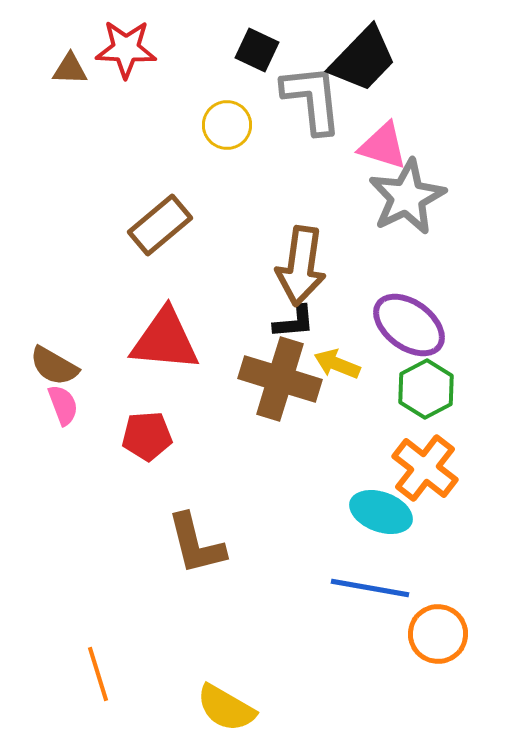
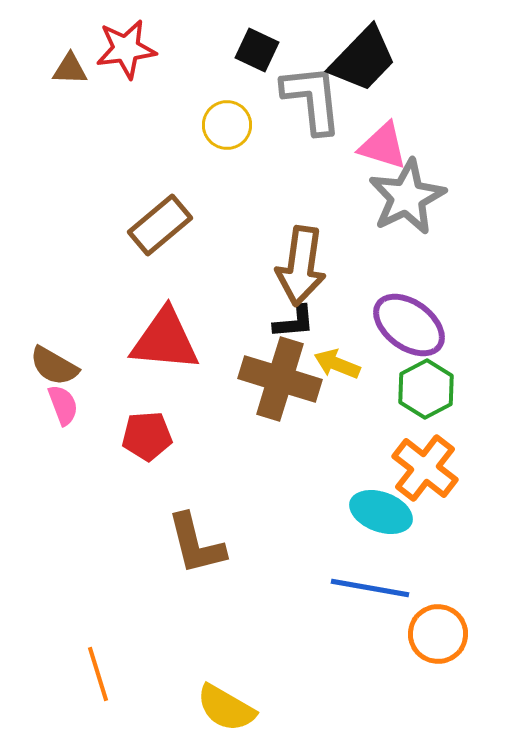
red star: rotated 10 degrees counterclockwise
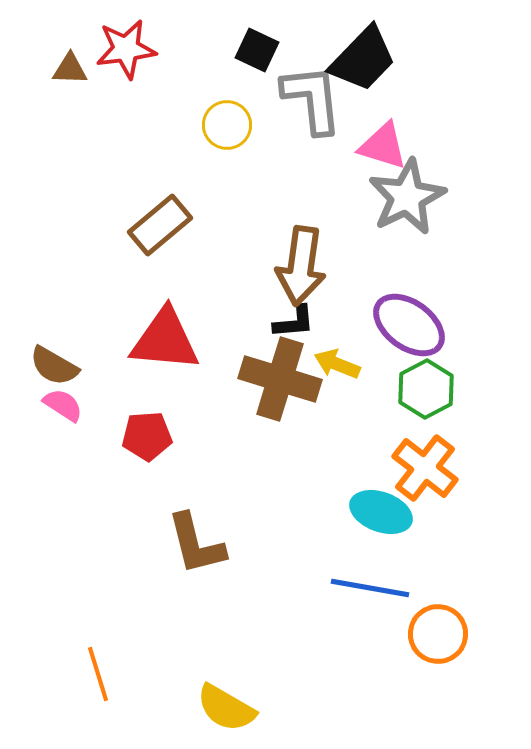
pink semicircle: rotated 36 degrees counterclockwise
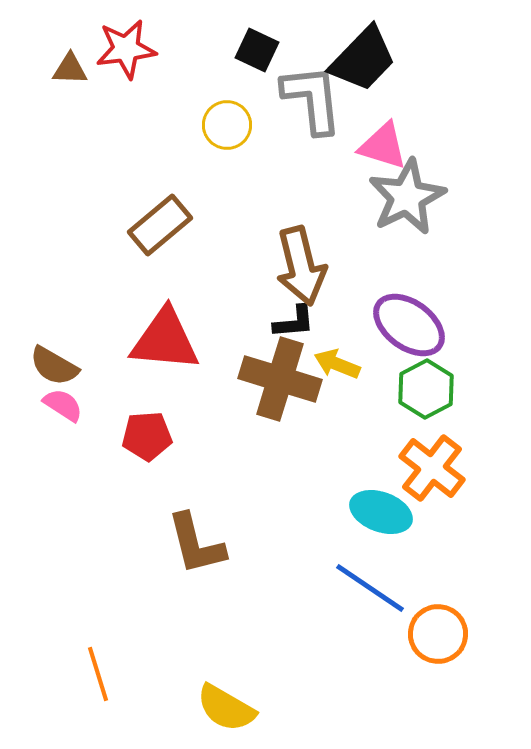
brown arrow: rotated 22 degrees counterclockwise
orange cross: moved 7 px right
blue line: rotated 24 degrees clockwise
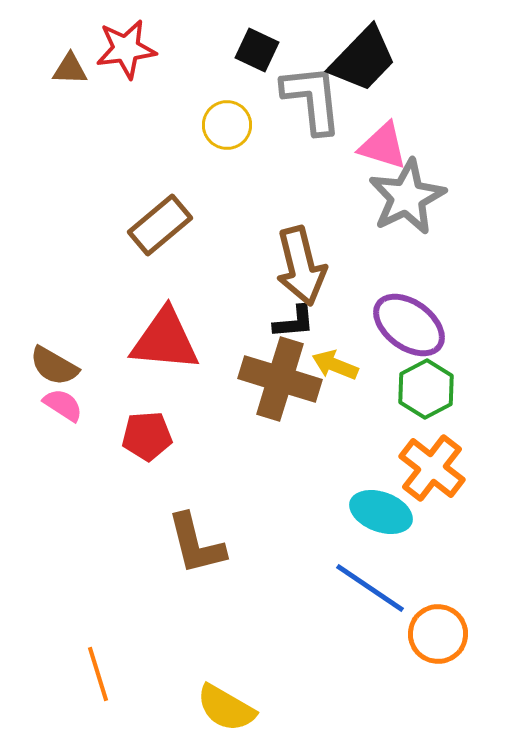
yellow arrow: moved 2 px left, 1 px down
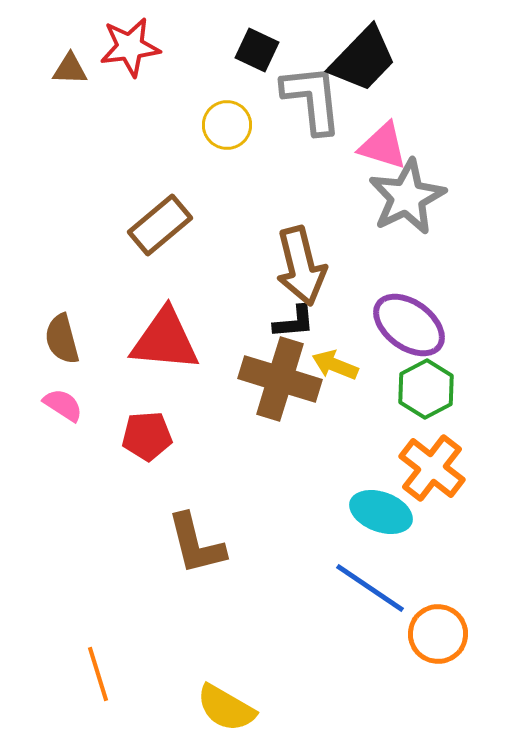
red star: moved 4 px right, 2 px up
brown semicircle: moved 8 px right, 27 px up; rotated 45 degrees clockwise
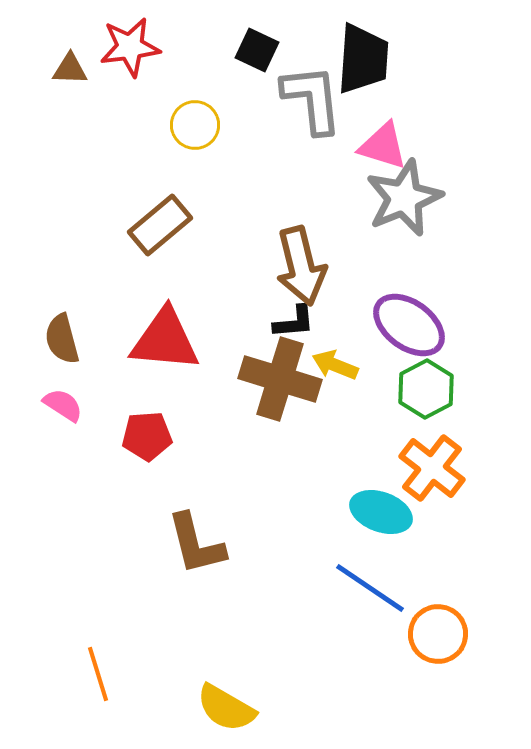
black trapezoid: rotated 40 degrees counterclockwise
yellow circle: moved 32 px left
gray star: moved 3 px left, 1 px down; rotated 4 degrees clockwise
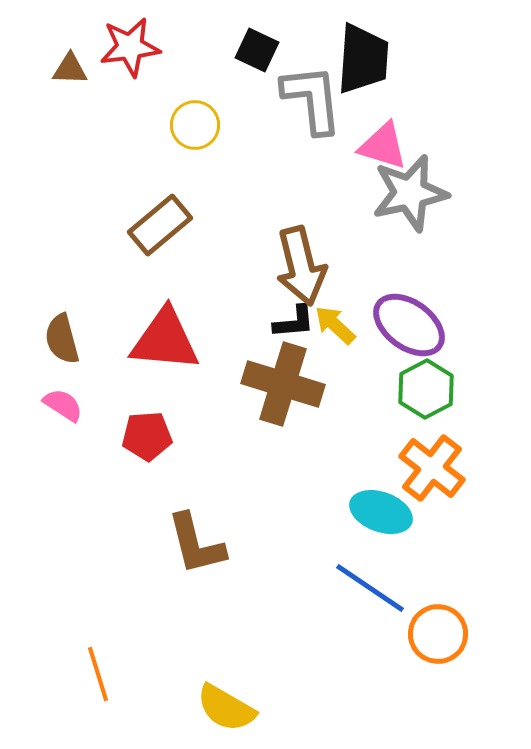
gray star: moved 6 px right, 5 px up; rotated 10 degrees clockwise
yellow arrow: moved 40 px up; rotated 21 degrees clockwise
brown cross: moved 3 px right, 5 px down
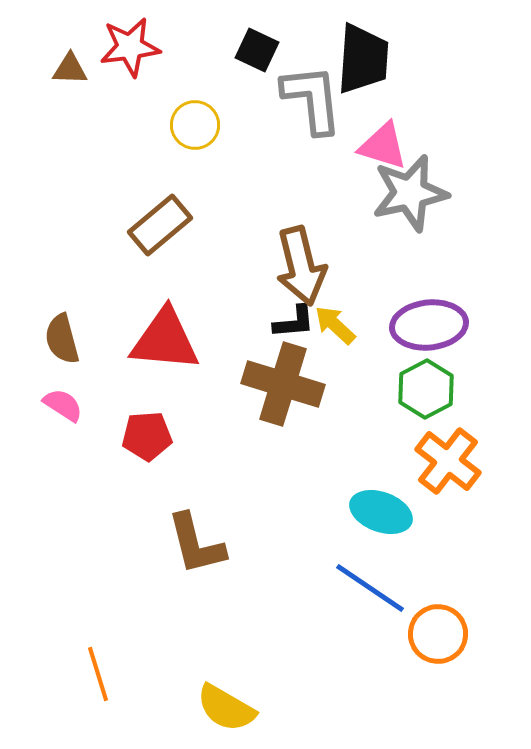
purple ellipse: moved 20 px right; rotated 42 degrees counterclockwise
orange cross: moved 16 px right, 7 px up
